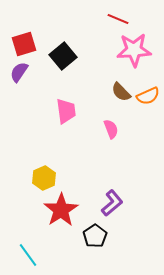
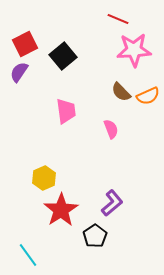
red square: moved 1 px right; rotated 10 degrees counterclockwise
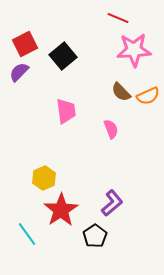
red line: moved 1 px up
purple semicircle: rotated 10 degrees clockwise
cyan line: moved 1 px left, 21 px up
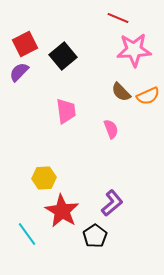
yellow hexagon: rotated 20 degrees clockwise
red star: moved 1 px right, 1 px down; rotated 8 degrees counterclockwise
